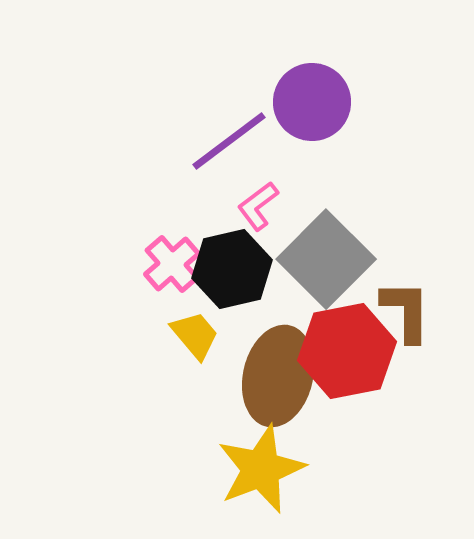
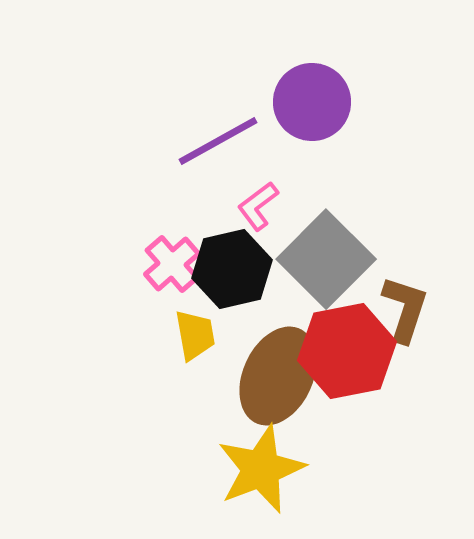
purple line: moved 11 px left; rotated 8 degrees clockwise
brown L-shape: moved 1 px left, 2 px up; rotated 18 degrees clockwise
yellow trapezoid: rotated 30 degrees clockwise
brown ellipse: rotated 12 degrees clockwise
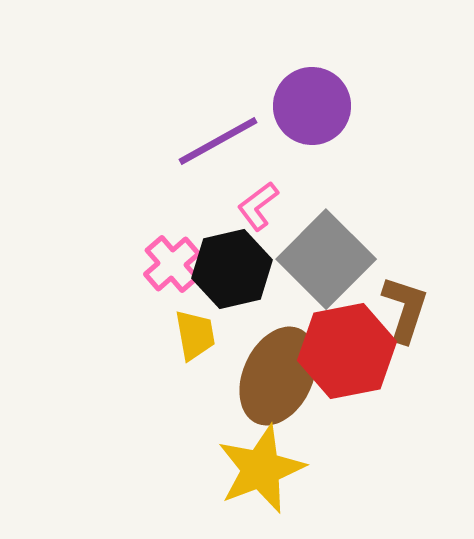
purple circle: moved 4 px down
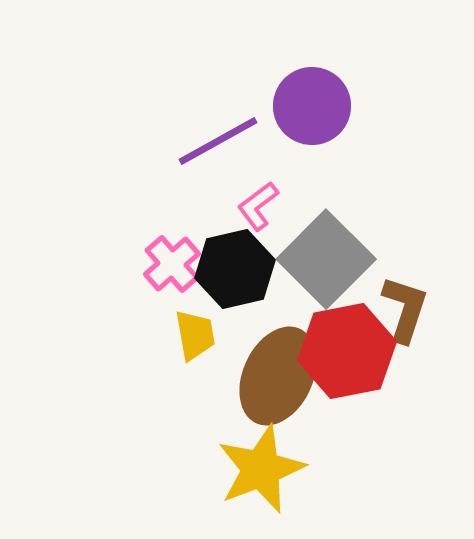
black hexagon: moved 3 px right
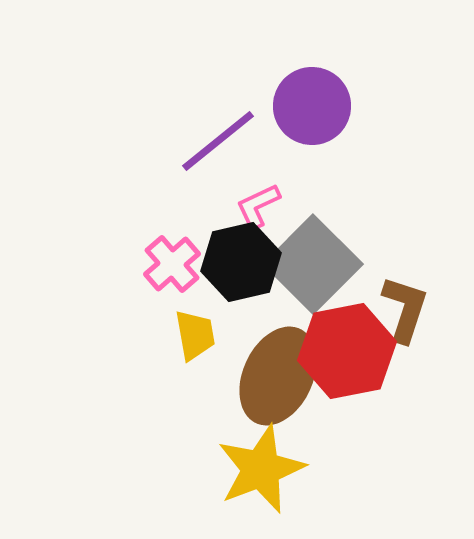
purple line: rotated 10 degrees counterclockwise
pink L-shape: rotated 12 degrees clockwise
gray square: moved 13 px left, 5 px down
black hexagon: moved 6 px right, 7 px up
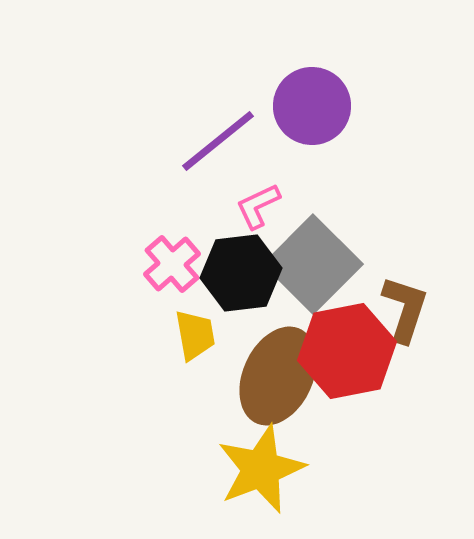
black hexagon: moved 11 px down; rotated 6 degrees clockwise
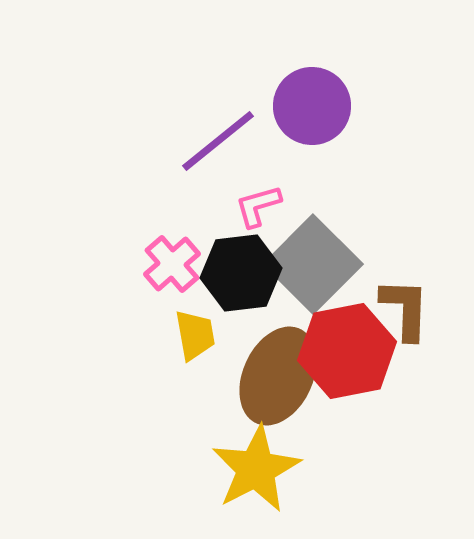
pink L-shape: rotated 9 degrees clockwise
brown L-shape: rotated 16 degrees counterclockwise
yellow star: moved 5 px left; rotated 6 degrees counterclockwise
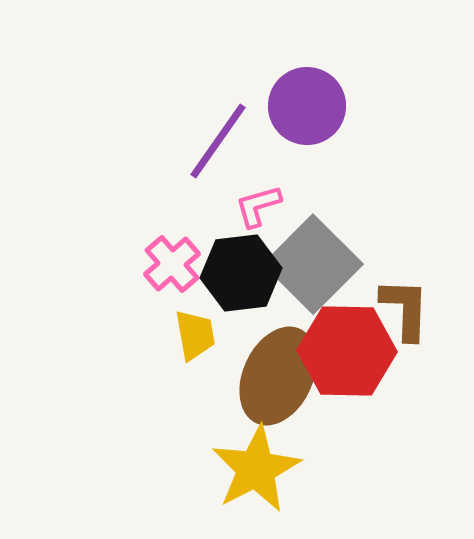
purple circle: moved 5 px left
purple line: rotated 16 degrees counterclockwise
red hexagon: rotated 12 degrees clockwise
